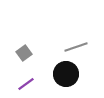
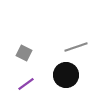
gray square: rotated 28 degrees counterclockwise
black circle: moved 1 px down
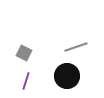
black circle: moved 1 px right, 1 px down
purple line: moved 3 px up; rotated 36 degrees counterclockwise
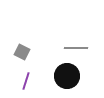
gray line: moved 1 px down; rotated 20 degrees clockwise
gray square: moved 2 px left, 1 px up
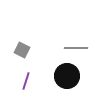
gray square: moved 2 px up
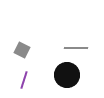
black circle: moved 1 px up
purple line: moved 2 px left, 1 px up
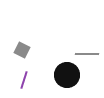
gray line: moved 11 px right, 6 px down
